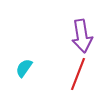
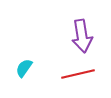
red line: rotated 56 degrees clockwise
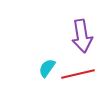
cyan semicircle: moved 23 px right
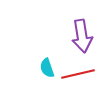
cyan semicircle: rotated 54 degrees counterclockwise
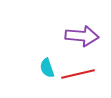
purple arrow: rotated 76 degrees counterclockwise
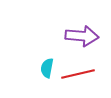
cyan semicircle: rotated 30 degrees clockwise
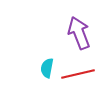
purple arrow: moved 3 px left, 3 px up; rotated 116 degrees counterclockwise
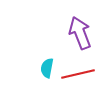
purple arrow: moved 1 px right
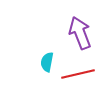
cyan semicircle: moved 6 px up
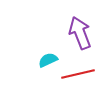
cyan semicircle: moved 1 px right, 2 px up; rotated 54 degrees clockwise
